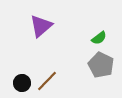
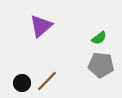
gray pentagon: rotated 20 degrees counterclockwise
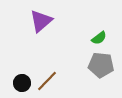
purple triangle: moved 5 px up
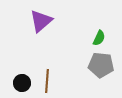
green semicircle: rotated 28 degrees counterclockwise
brown line: rotated 40 degrees counterclockwise
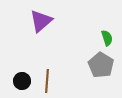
green semicircle: moved 8 px right; rotated 42 degrees counterclockwise
gray pentagon: rotated 25 degrees clockwise
black circle: moved 2 px up
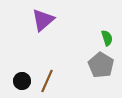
purple triangle: moved 2 px right, 1 px up
brown line: rotated 20 degrees clockwise
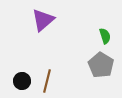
green semicircle: moved 2 px left, 2 px up
brown line: rotated 10 degrees counterclockwise
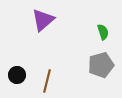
green semicircle: moved 2 px left, 4 px up
gray pentagon: rotated 25 degrees clockwise
black circle: moved 5 px left, 6 px up
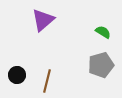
green semicircle: rotated 42 degrees counterclockwise
